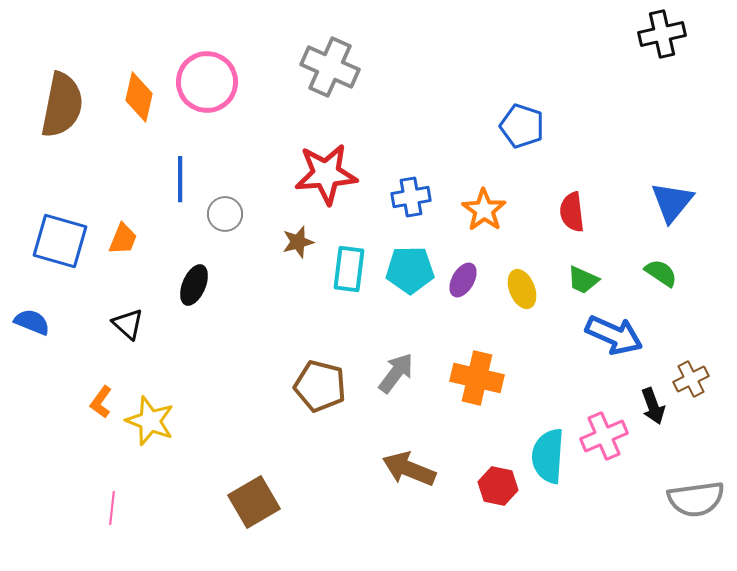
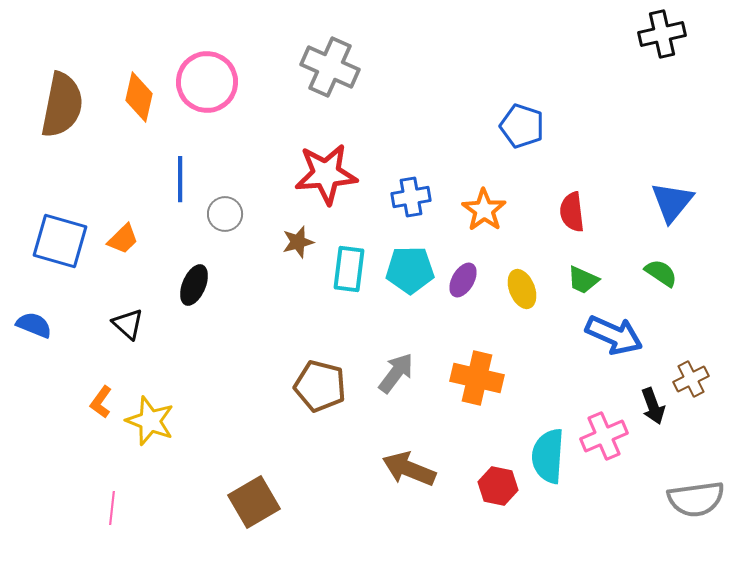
orange trapezoid: rotated 24 degrees clockwise
blue semicircle: moved 2 px right, 3 px down
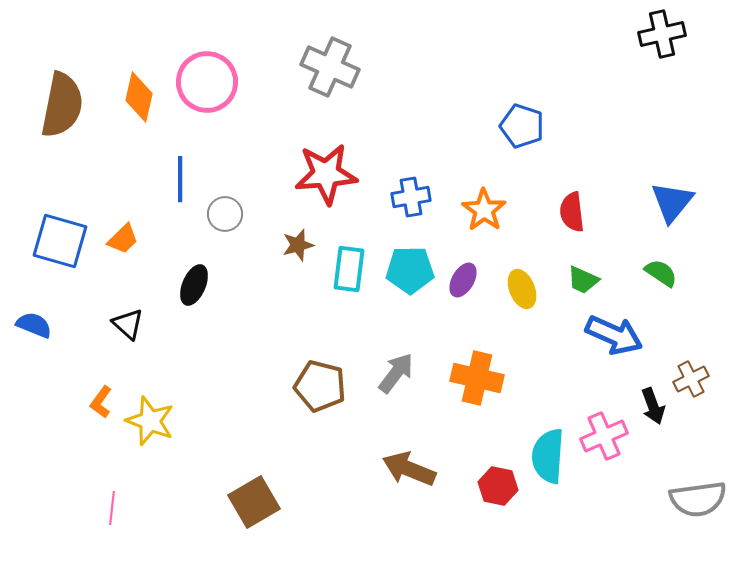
brown star: moved 3 px down
gray semicircle: moved 2 px right
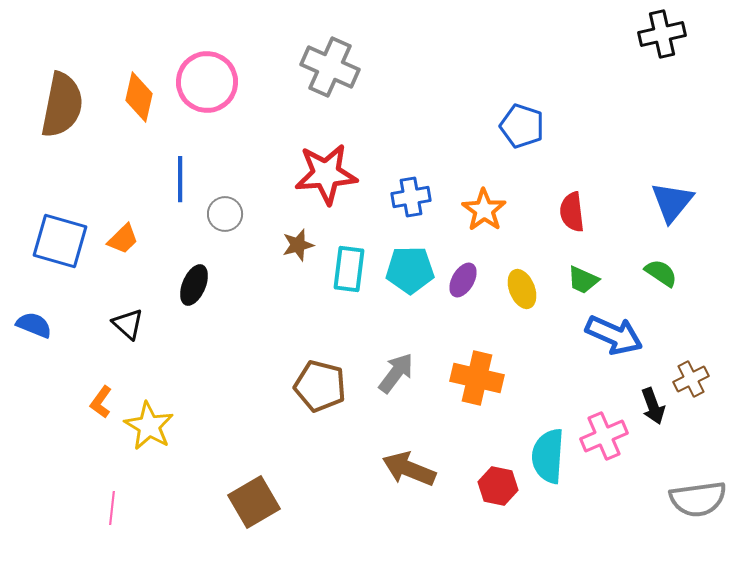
yellow star: moved 1 px left, 5 px down; rotated 9 degrees clockwise
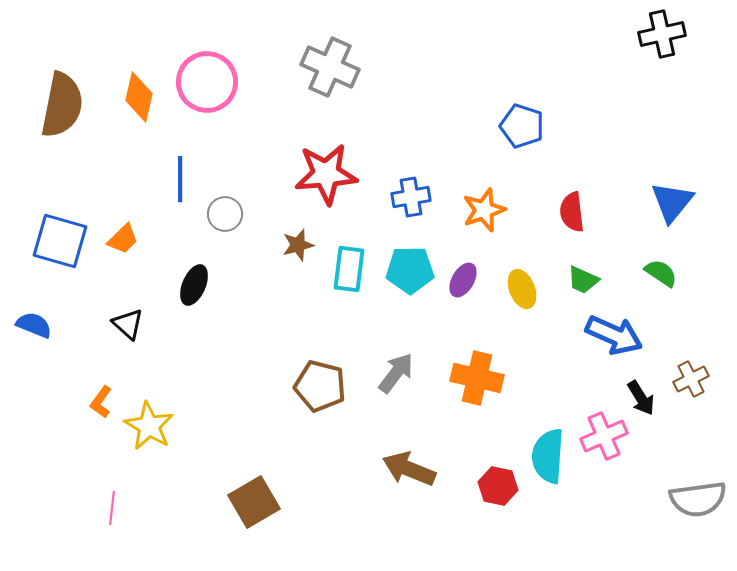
orange star: rotated 18 degrees clockwise
black arrow: moved 12 px left, 8 px up; rotated 12 degrees counterclockwise
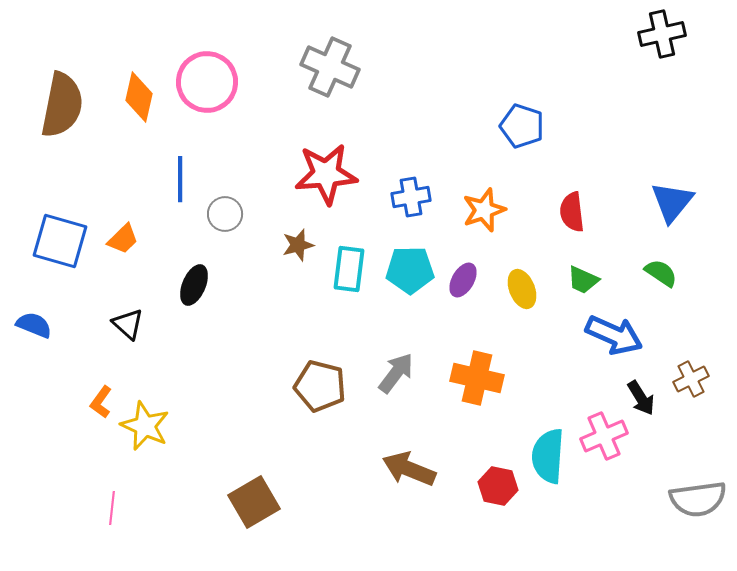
yellow star: moved 4 px left; rotated 6 degrees counterclockwise
